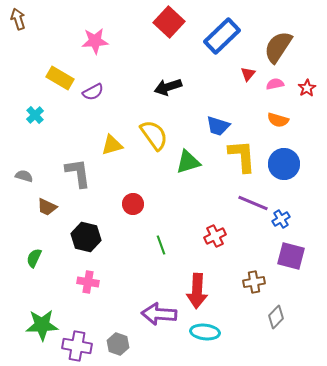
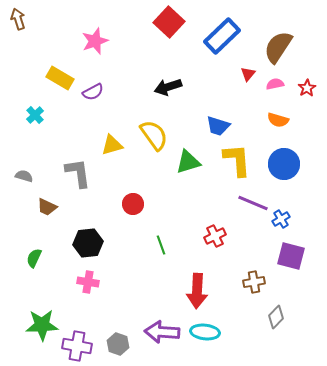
pink star: rotated 16 degrees counterclockwise
yellow L-shape: moved 5 px left, 4 px down
black hexagon: moved 2 px right, 6 px down; rotated 20 degrees counterclockwise
purple arrow: moved 3 px right, 18 px down
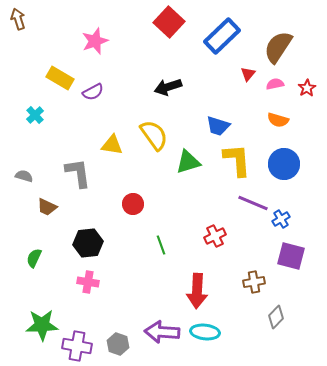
yellow triangle: rotated 25 degrees clockwise
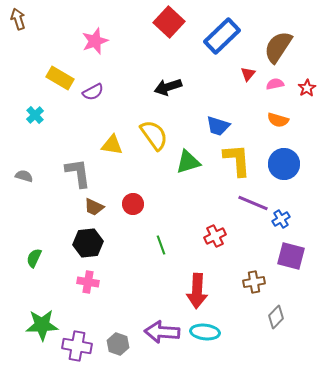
brown trapezoid: moved 47 px right
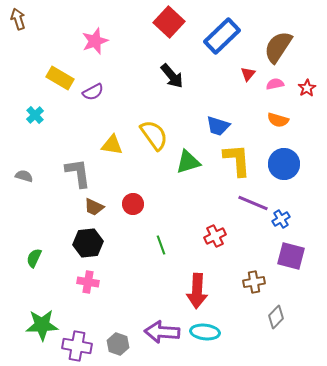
black arrow: moved 4 px right, 11 px up; rotated 112 degrees counterclockwise
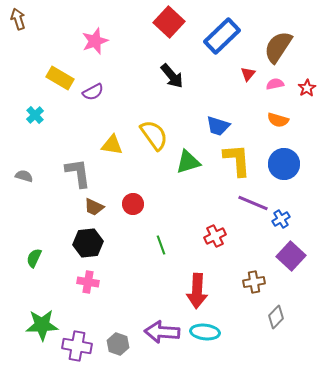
purple square: rotated 28 degrees clockwise
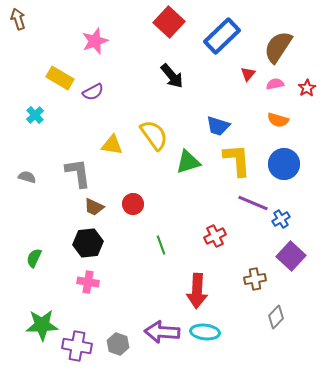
gray semicircle: moved 3 px right, 1 px down
brown cross: moved 1 px right, 3 px up
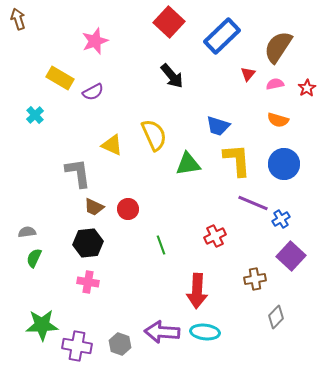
yellow semicircle: rotated 12 degrees clockwise
yellow triangle: rotated 15 degrees clockwise
green triangle: moved 2 px down; rotated 8 degrees clockwise
gray semicircle: moved 55 px down; rotated 24 degrees counterclockwise
red circle: moved 5 px left, 5 px down
gray hexagon: moved 2 px right
